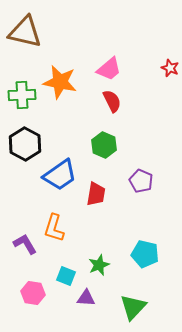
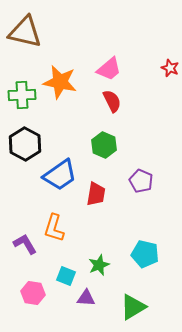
green triangle: rotated 16 degrees clockwise
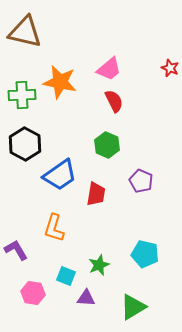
red semicircle: moved 2 px right
green hexagon: moved 3 px right
purple L-shape: moved 9 px left, 6 px down
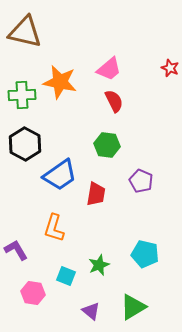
green hexagon: rotated 15 degrees counterclockwise
purple triangle: moved 5 px right, 13 px down; rotated 36 degrees clockwise
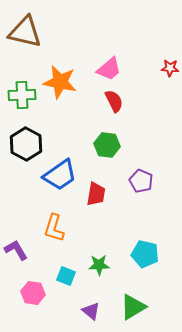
red star: rotated 18 degrees counterclockwise
black hexagon: moved 1 px right
green star: rotated 20 degrees clockwise
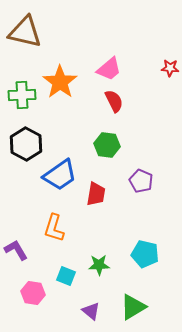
orange star: rotated 24 degrees clockwise
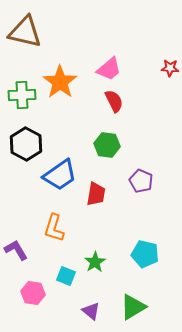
green star: moved 4 px left, 3 px up; rotated 30 degrees counterclockwise
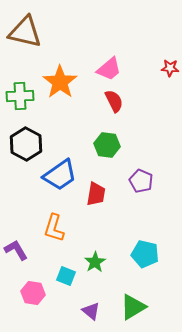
green cross: moved 2 px left, 1 px down
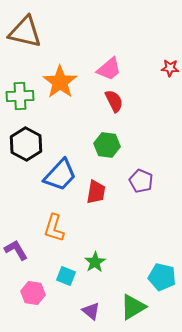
blue trapezoid: rotated 12 degrees counterclockwise
red trapezoid: moved 2 px up
cyan pentagon: moved 17 px right, 23 px down
